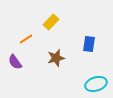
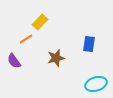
yellow rectangle: moved 11 px left
purple semicircle: moved 1 px left, 1 px up
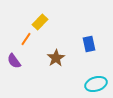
orange line: rotated 24 degrees counterclockwise
blue rectangle: rotated 21 degrees counterclockwise
brown star: rotated 18 degrees counterclockwise
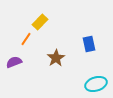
purple semicircle: moved 1 px down; rotated 105 degrees clockwise
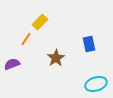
purple semicircle: moved 2 px left, 2 px down
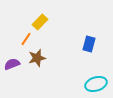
blue rectangle: rotated 28 degrees clockwise
brown star: moved 19 px left; rotated 18 degrees clockwise
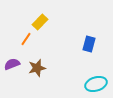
brown star: moved 10 px down
